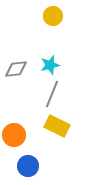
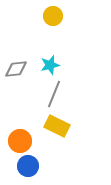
gray line: moved 2 px right
orange circle: moved 6 px right, 6 px down
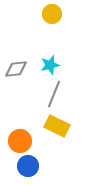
yellow circle: moved 1 px left, 2 px up
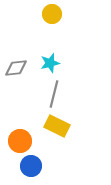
cyan star: moved 2 px up
gray diamond: moved 1 px up
gray line: rotated 8 degrees counterclockwise
blue circle: moved 3 px right
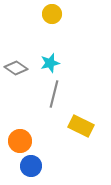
gray diamond: rotated 40 degrees clockwise
yellow rectangle: moved 24 px right
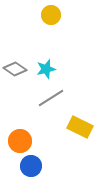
yellow circle: moved 1 px left, 1 px down
cyan star: moved 4 px left, 6 px down
gray diamond: moved 1 px left, 1 px down
gray line: moved 3 px left, 4 px down; rotated 44 degrees clockwise
yellow rectangle: moved 1 px left, 1 px down
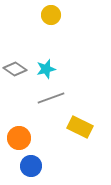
gray line: rotated 12 degrees clockwise
orange circle: moved 1 px left, 3 px up
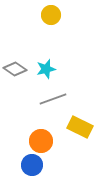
gray line: moved 2 px right, 1 px down
orange circle: moved 22 px right, 3 px down
blue circle: moved 1 px right, 1 px up
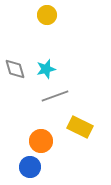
yellow circle: moved 4 px left
gray diamond: rotated 40 degrees clockwise
gray line: moved 2 px right, 3 px up
blue circle: moved 2 px left, 2 px down
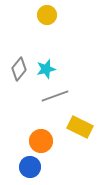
gray diamond: moved 4 px right; rotated 55 degrees clockwise
